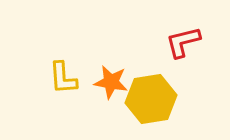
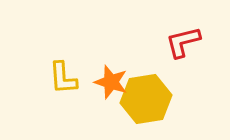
orange star: rotated 8 degrees clockwise
yellow hexagon: moved 5 px left
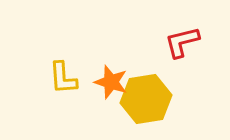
red L-shape: moved 1 px left
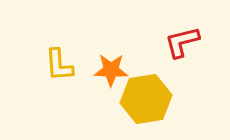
yellow L-shape: moved 4 px left, 13 px up
orange star: moved 12 px up; rotated 16 degrees counterclockwise
